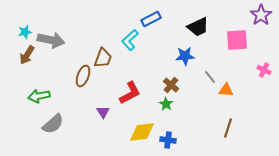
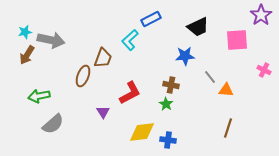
brown cross: rotated 28 degrees counterclockwise
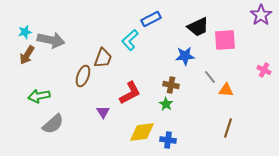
pink square: moved 12 px left
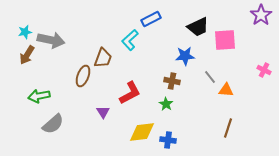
brown cross: moved 1 px right, 4 px up
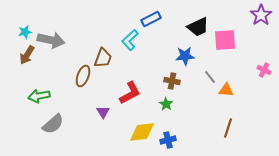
blue cross: rotated 21 degrees counterclockwise
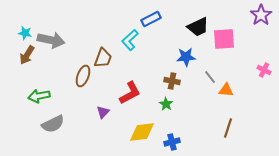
cyan star: moved 1 px down; rotated 24 degrees clockwise
pink square: moved 1 px left, 1 px up
blue star: moved 1 px right, 1 px down
purple triangle: rotated 16 degrees clockwise
gray semicircle: rotated 15 degrees clockwise
blue cross: moved 4 px right, 2 px down
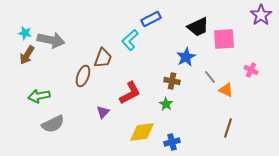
blue star: rotated 24 degrees counterclockwise
pink cross: moved 13 px left
orange triangle: rotated 21 degrees clockwise
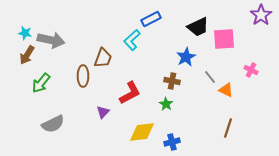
cyan L-shape: moved 2 px right
brown ellipse: rotated 20 degrees counterclockwise
green arrow: moved 2 px right, 13 px up; rotated 40 degrees counterclockwise
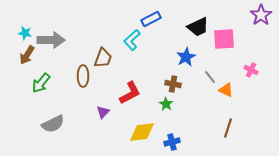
gray arrow: rotated 12 degrees counterclockwise
brown cross: moved 1 px right, 3 px down
